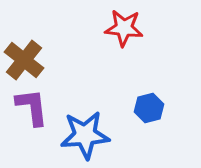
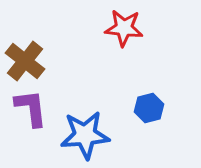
brown cross: moved 1 px right, 1 px down
purple L-shape: moved 1 px left, 1 px down
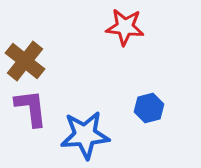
red star: moved 1 px right, 1 px up
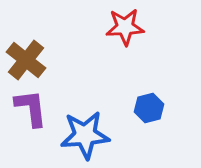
red star: rotated 9 degrees counterclockwise
brown cross: moved 1 px right, 1 px up
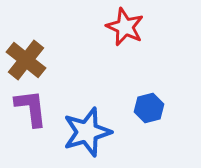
red star: rotated 27 degrees clockwise
blue star: moved 2 px right, 3 px up; rotated 12 degrees counterclockwise
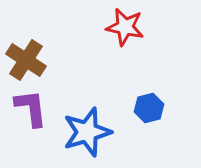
red star: rotated 12 degrees counterclockwise
brown cross: rotated 6 degrees counterclockwise
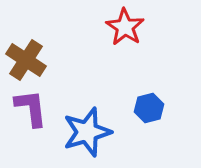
red star: rotated 21 degrees clockwise
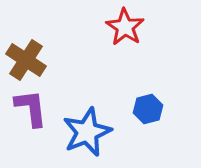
blue hexagon: moved 1 px left, 1 px down
blue star: rotated 6 degrees counterclockwise
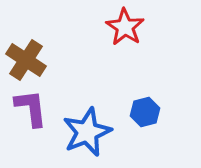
blue hexagon: moved 3 px left, 3 px down
